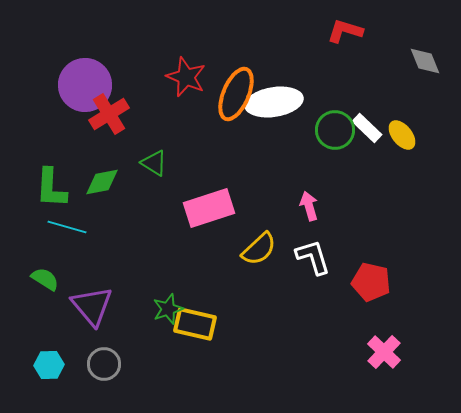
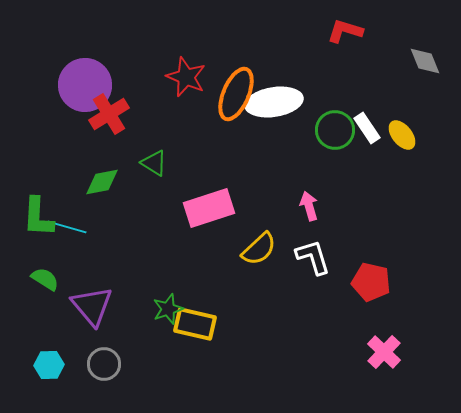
white rectangle: rotated 12 degrees clockwise
green L-shape: moved 13 px left, 29 px down
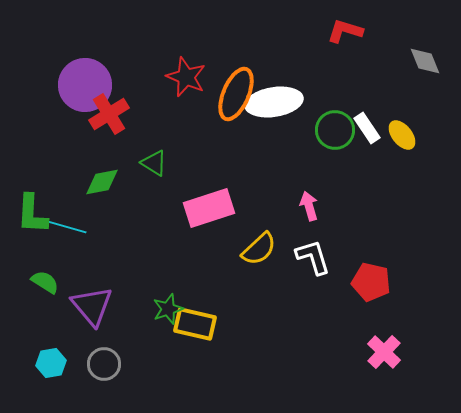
green L-shape: moved 6 px left, 3 px up
green semicircle: moved 3 px down
cyan hexagon: moved 2 px right, 2 px up; rotated 8 degrees counterclockwise
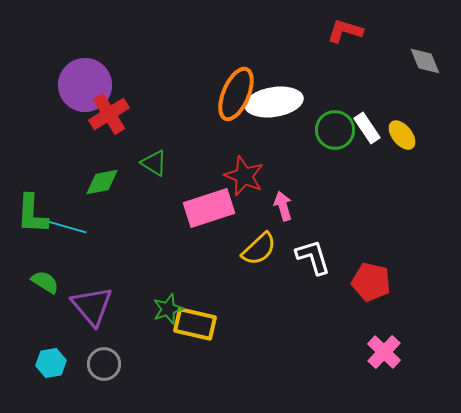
red star: moved 58 px right, 99 px down
pink arrow: moved 26 px left
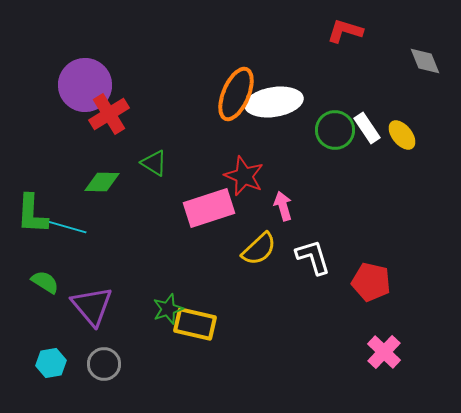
green diamond: rotated 12 degrees clockwise
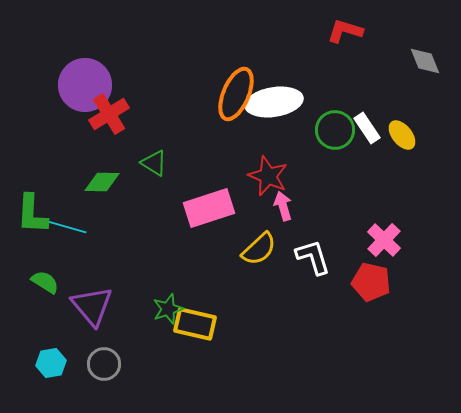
red star: moved 24 px right
pink cross: moved 112 px up
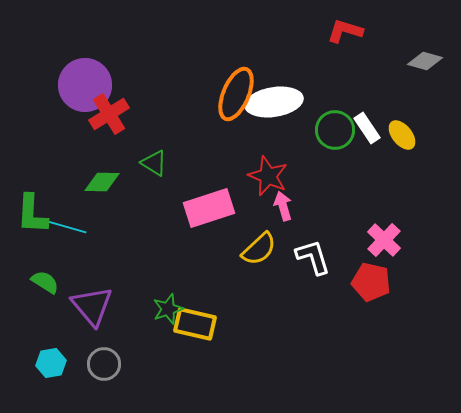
gray diamond: rotated 52 degrees counterclockwise
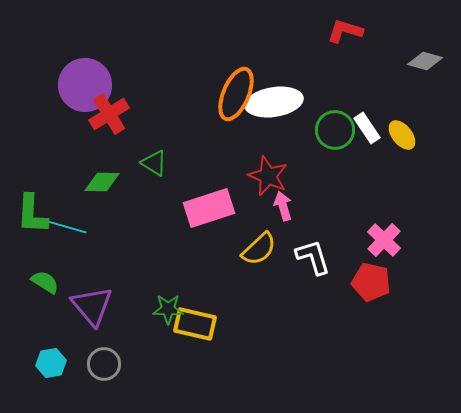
green star: rotated 20 degrees clockwise
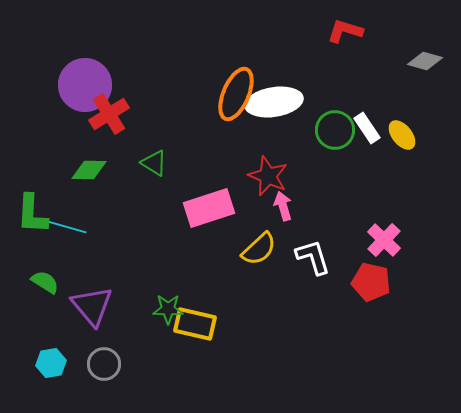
green diamond: moved 13 px left, 12 px up
